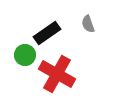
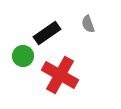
green circle: moved 2 px left, 1 px down
red cross: moved 3 px right, 1 px down
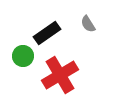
gray semicircle: rotated 12 degrees counterclockwise
red cross: rotated 30 degrees clockwise
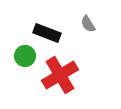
black rectangle: rotated 56 degrees clockwise
green circle: moved 2 px right
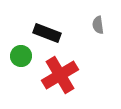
gray semicircle: moved 10 px right, 1 px down; rotated 24 degrees clockwise
green circle: moved 4 px left
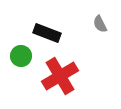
gray semicircle: moved 2 px right, 1 px up; rotated 18 degrees counterclockwise
red cross: moved 1 px down
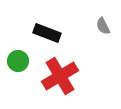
gray semicircle: moved 3 px right, 2 px down
green circle: moved 3 px left, 5 px down
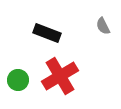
green circle: moved 19 px down
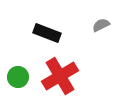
gray semicircle: moved 2 px left, 1 px up; rotated 90 degrees clockwise
green circle: moved 3 px up
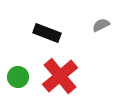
red cross: rotated 9 degrees counterclockwise
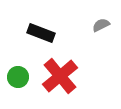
black rectangle: moved 6 px left
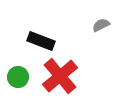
black rectangle: moved 8 px down
